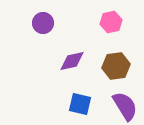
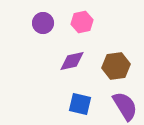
pink hexagon: moved 29 px left
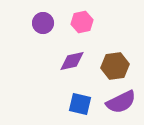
brown hexagon: moved 1 px left
purple semicircle: moved 4 px left, 4 px up; rotated 96 degrees clockwise
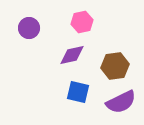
purple circle: moved 14 px left, 5 px down
purple diamond: moved 6 px up
blue square: moved 2 px left, 12 px up
